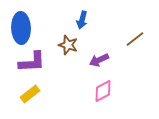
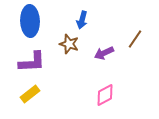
blue ellipse: moved 9 px right, 7 px up
brown line: rotated 18 degrees counterclockwise
brown star: moved 1 px right, 1 px up
purple arrow: moved 5 px right, 7 px up
pink diamond: moved 2 px right, 4 px down
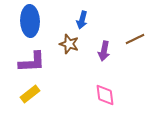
brown line: rotated 30 degrees clockwise
purple arrow: moved 2 px up; rotated 54 degrees counterclockwise
pink diamond: rotated 70 degrees counterclockwise
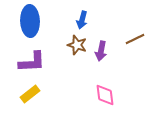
brown star: moved 8 px right, 1 px down
purple arrow: moved 3 px left
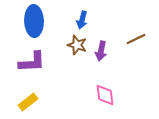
blue ellipse: moved 4 px right
brown line: moved 1 px right
yellow rectangle: moved 2 px left, 8 px down
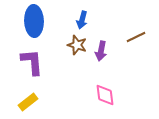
brown line: moved 2 px up
purple L-shape: rotated 92 degrees counterclockwise
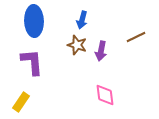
yellow rectangle: moved 7 px left; rotated 18 degrees counterclockwise
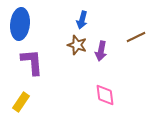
blue ellipse: moved 14 px left, 3 px down; rotated 8 degrees clockwise
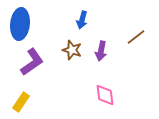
brown line: rotated 12 degrees counterclockwise
brown star: moved 5 px left, 5 px down
purple L-shape: rotated 60 degrees clockwise
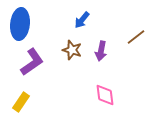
blue arrow: rotated 24 degrees clockwise
